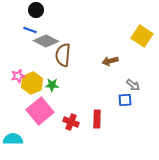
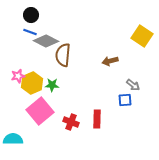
black circle: moved 5 px left, 5 px down
blue line: moved 2 px down
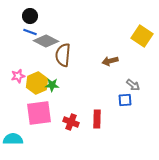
black circle: moved 1 px left, 1 px down
yellow hexagon: moved 5 px right
pink square: moved 1 px left, 2 px down; rotated 32 degrees clockwise
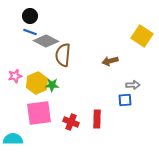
pink star: moved 3 px left
gray arrow: rotated 40 degrees counterclockwise
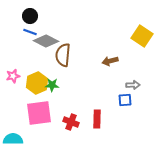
pink star: moved 2 px left
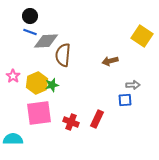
gray diamond: rotated 30 degrees counterclockwise
pink star: rotated 24 degrees counterclockwise
green star: rotated 16 degrees counterclockwise
red rectangle: rotated 24 degrees clockwise
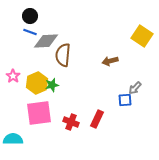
gray arrow: moved 2 px right, 3 px down; rotated 136 degrees clockwise
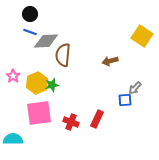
black circle: moved 2 px up
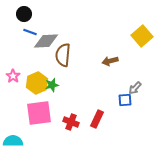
black circle: moved 6 px left
yellow square: rotated 15 degrees clockwise
cyan semicircle: moved 2 px down
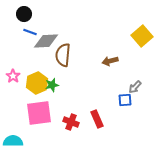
gray arrow: moved 1 px up
red rectangle: rotated 48 degrees counterclockwise
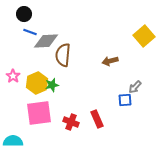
yellow square: moved 2 px right
